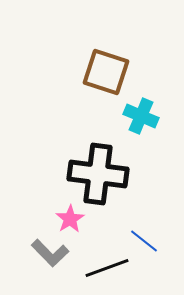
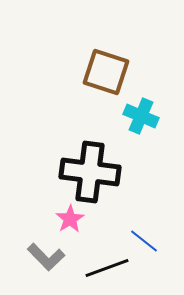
black cross: moved 8 px left, 2 px up
gray L-shape: moved 4 px left, 4 px down
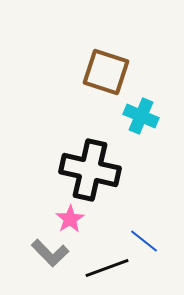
black cross: moved 2 px up; rotated 6 degrees clockwise
gray L-shape: moved 4 px right, 4 px up
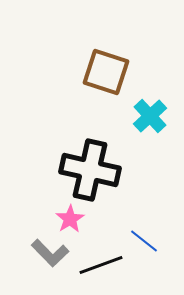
cyan cross: moved 9 px right; rotated 24 degrees clockwise
black line: moved 6 px left, 3 px up
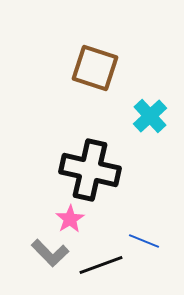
brown square: moved 11 px left, 4 px up
blue line: rotated 16 degrees counterclockwise
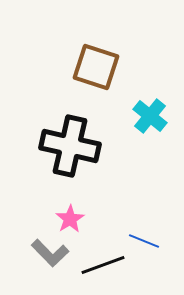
brown square: moved 1 px right, 1 px up
cyan cross: rotated 8 degrees counterclockwise
black cross: moved 20 px left, 24 px up
black line: moved 2 px right
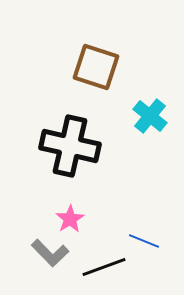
black line: moved 1 px right, 2 px down
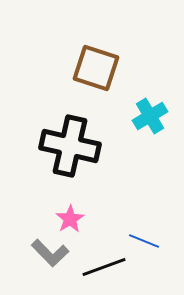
brown square: moved 1 px down
cyan cross: rotated 20 degrees clockwise
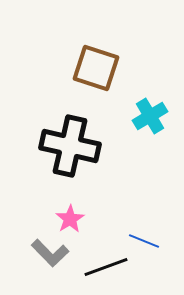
black line: moved 2 px right
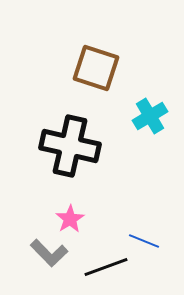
gray L-shape: moved 1 px left
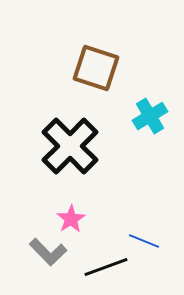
black cross: rotated 32 degrees clockwise
pink star: moved 1 px right
gray L-shape: moved 1 px left, 1 px up
